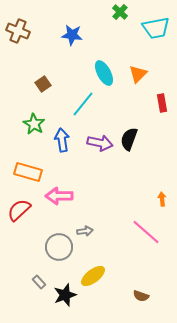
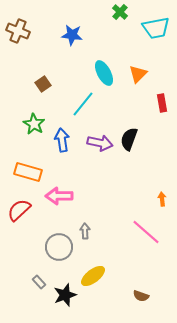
gray arrow: rotated 84 degrees counterclockwise
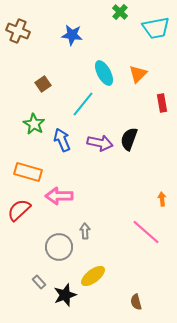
blue arrow: rotated 15 degrees counterclockwise
brown semicircle: moved 5 px left, 6 px down; rotated 56 degrees clockwise
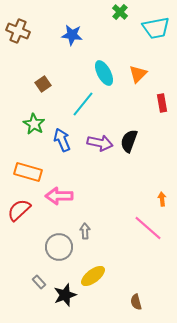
black semicircle: moved 2 px down
pink line: moved 2 px right, 4 px up
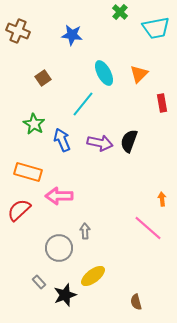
orange triangle: moved 1 px right
brown square: moved 6 px up
gray circle: moved 1 px down
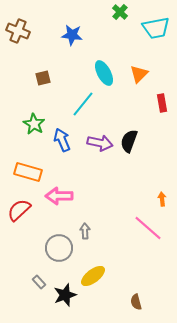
brown square: rotated 21 degrees clockwise
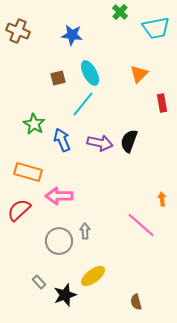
cyan ellipse: moved 14 px left
brown square: moved 15 px right
pink line: moved 7 px left, 3 px up
gray circle: moved 7 px up
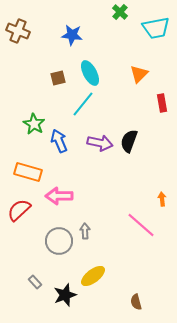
blue arrow: moved 3 px left, 1 px down
gray rectangle: moved 4 px left
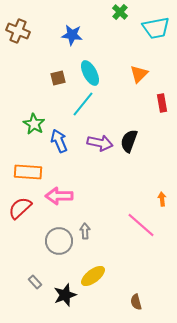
orange rectangle: rotated 12 degrees counterclockwise
red semicircle: moved 1 px right, 2 px up
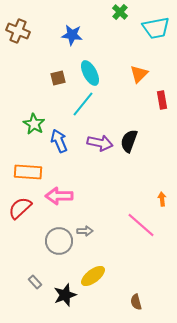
red rectangle: moved 3 px up
gray arrow: rotated 91 degrees clockwise
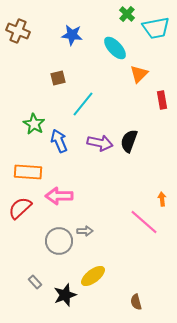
green cross: moved 7 px right, 2 px down
cyan ellipse: moved 25 px right, 25 px up; rotated 15 degrees counterclockwise
pink line: moved 3 px right, 3 px up
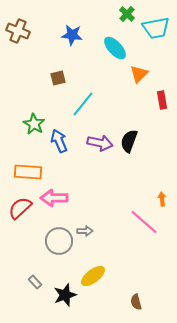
pink arrow: moved 5 px left, 2 px down
